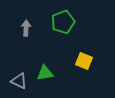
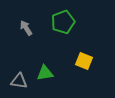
gray arrow: rotated 35 degrees counterclockwise
gray triangle: rotated 18 degrees counterclockwise
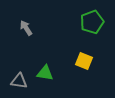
green pentagon: moved 29 px right
green triangle: rotated 18 degrees clockwise
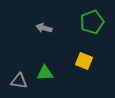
gray arrow: moved 18 px right; rotated 42 degrees counterclockwise
green triangle: rotated 12 degrees counterclockwise
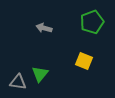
green triangle: moved 5 px left, 1 px down; rotated 48 degrees counterclockwise
gray triangle: moved 1 px left, 1 px down
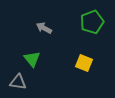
gray arrow: rotated 14 degrees clockwise
yellow square: moved 2 px down
green triangle: moved 8 px left, 15 px up; rotated 18 degrees counterclockwise
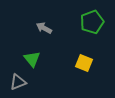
gray triangle: rotated 30 degrees counterclockwise
